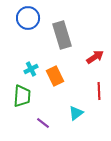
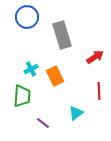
blue circle: moved 1 px left, 1 px up
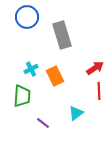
red arrow: moved 11 px down
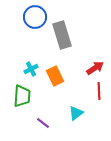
blue circle: moved 8 px right
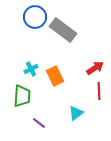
gray rectangle: moved 1 px right, 5 px up; rotated 36 degrees counterclockwise
purple line: moved 4 px left
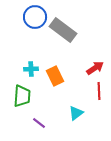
cyan cross: rotated 24 degrees clockwise
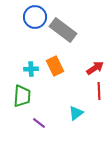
orange rectangle: moved 10 px up
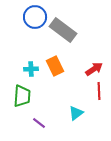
red arrow: moved 1 px left, 1 px down
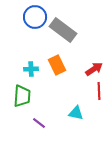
orange rectangle: moved 2 px right, 1 px up
cyan triangle: rotated 49 degrees clockwise
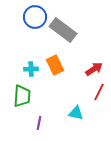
orange rectangle: moved 2 px left
red line: moved 1 px down; rotated 30 degrees clockwise
purple line: rotated 64 degrees clockwise
